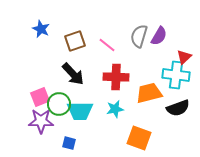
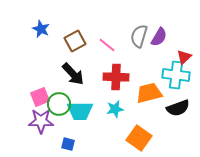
purple semicircle: moved 1 px down
brown square: rotated 10 degrees counterclockwise
orange square: rotated 15 degrees clockwise
blue square: moved 1 px left, 1 px down
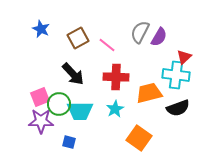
gray semicircle: moved 1 px right, 4 px up; rotated 10 degrees clockwise
brown square: moved 3 px right, 3 px up
cyan star: rotated 18 degrees counterclockwise
blue square: moved 1 px right, 2 px up
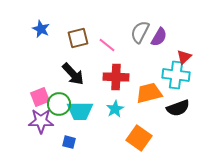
brown square: rotated 15 degrees clockwise
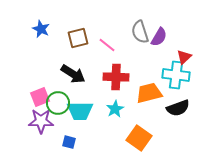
gray semicircle: rotated 45 degrees counterclockwise
black arrow: rotated 15 degrees counterclockwise
green circle: moved 1 px left, 1 px up
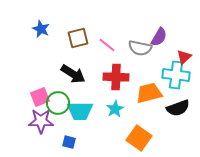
gray semicircle: moved 16 px down; rotated 60 degrees counterclockwise
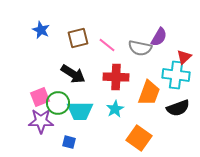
blue star: moved 1 px down
orange trapezoid: rotated 124 degrees clockwise
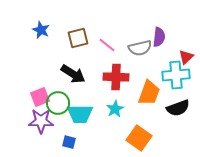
purple semicircle: rotated 24 degrees counterclockwise
gray semicircle: rotated 25 degrees counterclockwise
red triangle: moved 2 px right
cyan cross: rotated 12 degrees counterclockwise
cyan trapezoid: moved 3 px down
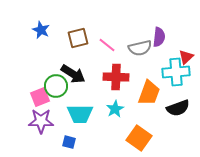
cyan cross: moved 3 px up
green circle: moved 2 px left, 17 px up
